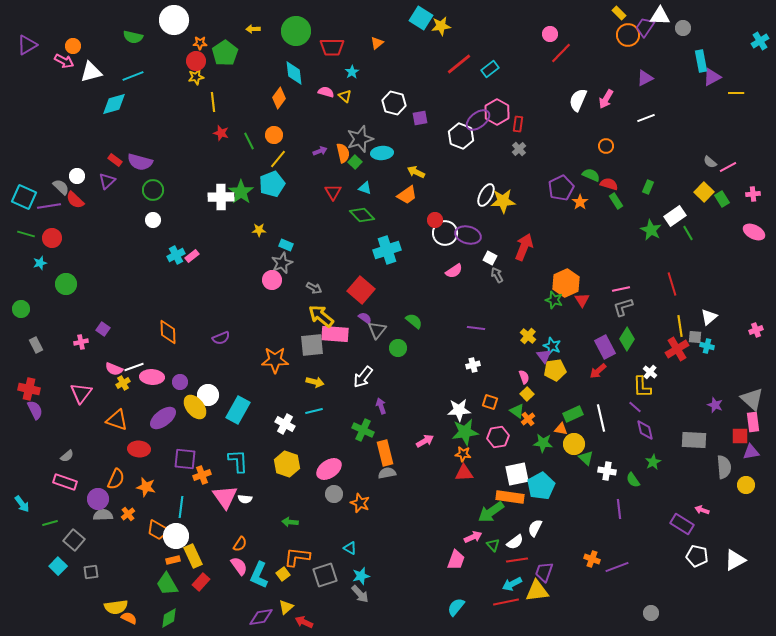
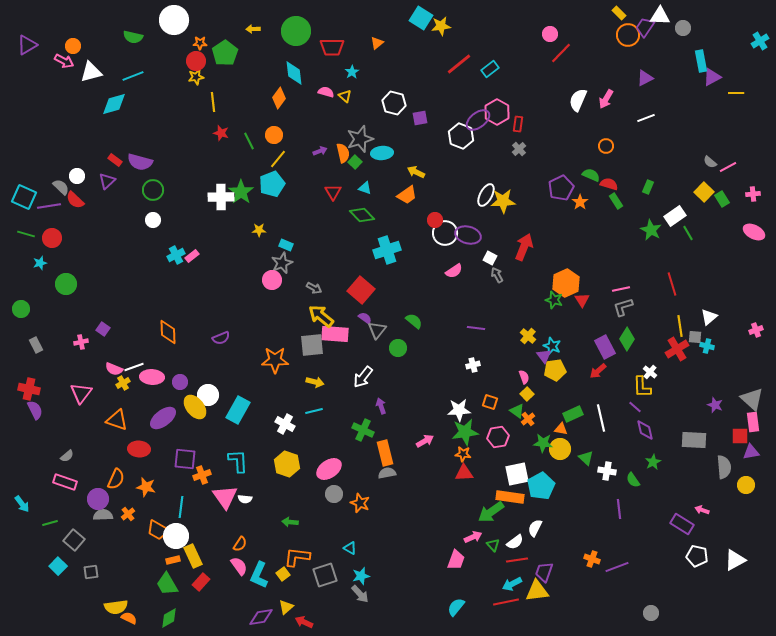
yellow circle at (574, 444): moved 14 px left, 5 px down
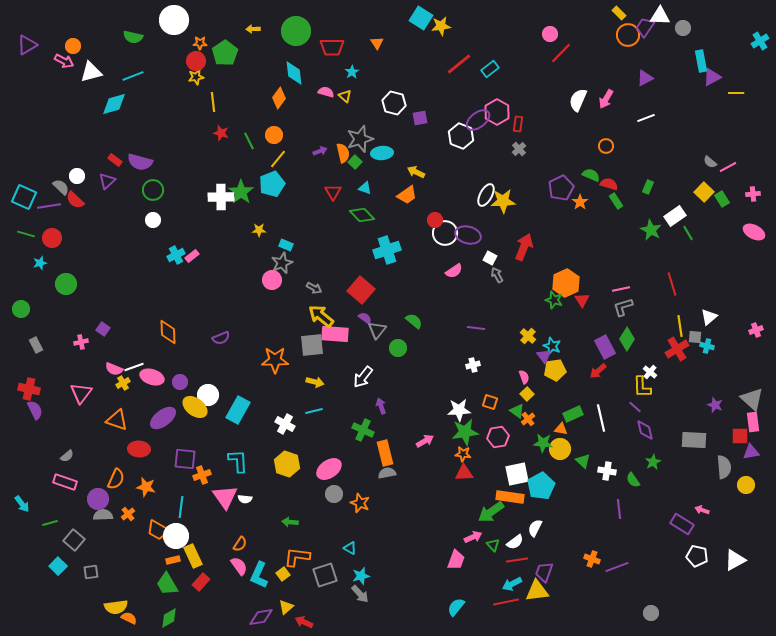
orange triangle at (377, 43): rotated 24 degrees counterclockwise
pink ellipse at (152, 377): rotated 15 degrees clockwise
yellow ellipse at (195, 407): rotated 15 degrees counterclockwise
green triangle at (586, 458): moved 3 px left, 3 px down
